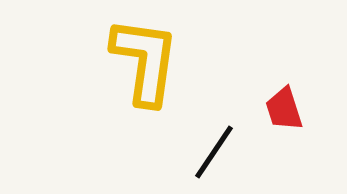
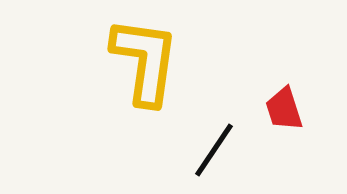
black line: moved 2 px up
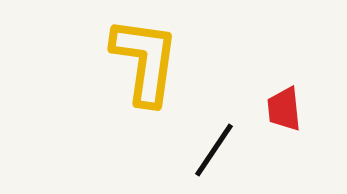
red trapezoid: rotated 12 degrees clockwise
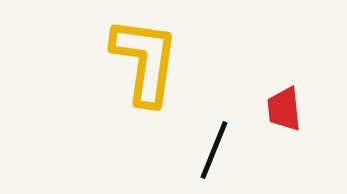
black line: rotated 12 degrees counterclockwise
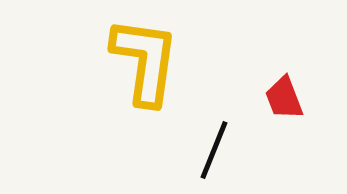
red trapezoid: moved 11 px up; rotated 15 degrees counterclockwise
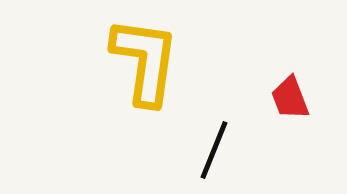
red trapezoid: moved 6 px right
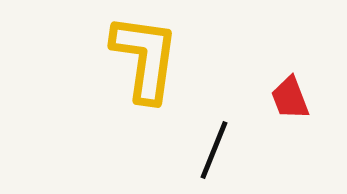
yellow L-shape: moved 3 px up
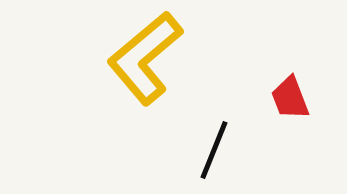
yellow L-shape: rotated 138 degrees counterclockwise
